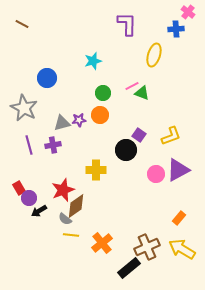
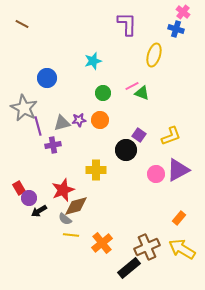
pink cross: moved 5 px left
blue cross: rotated 21 degrees clockwise
orange circle: moved 5 px down
purple line: moved 9 px right, 19 px up
brown diamond: rotated 20 degrees clockwise
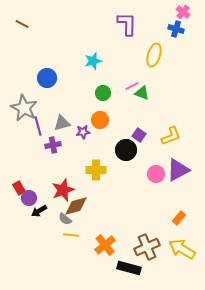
purple star: moved 4 px right, 12 px down
orange cross: moved 3 px right, 2 px down
black rectangle: rotated 55 degrees clockwise
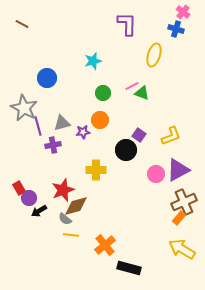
brown cross: moved 37 px right, 45 px up
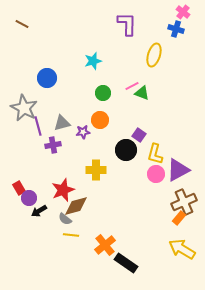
yellow L-shape: moved 16 px left, 18 px down; rotated 125 degrees clockwise
black rectangle: moved 3 px left, 5 px up; rotated 20 degrees clockwise
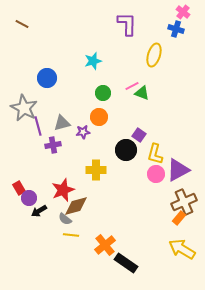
orange circle: moved 1 px left, 3 px up
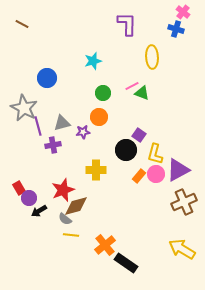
yellow ellipse: moved 2 px left, 2 px down; rotated 20 degrees counterclockwise
orange rectangle: moved 40 px left, 42 px up
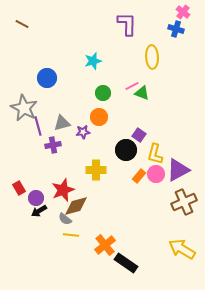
purple circle: moved 7 px right
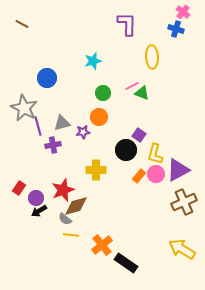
red rectangle: rotated 64 degrees clockwise
orange cross: moved 3 px left
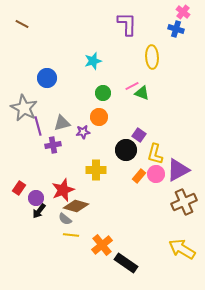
brown diamond: rotated 30 degrees clockwise
black arrow: rotated 21 degrees counterclockwise
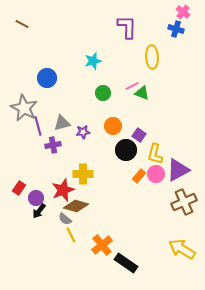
purple L-shape: moved 3 px down
orange circle: moved 14 px right, 9 px down
yellow cross: moved 13 px left, 4 px down
yellow line: rotated 56 degrees clockwise
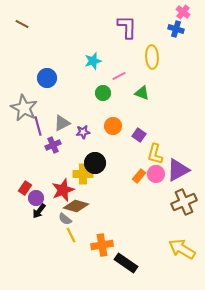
pink line: moved 13 px left, 10 px up
gray triangle: rotated 12 degrees counterclockwise
purple cross: rotated 14 degrees counterclockwise
black circle: moved 31 px left, 13 px down
red rectangle: moved 6 px right
orange cross: rotated 30 degrees clockwise
